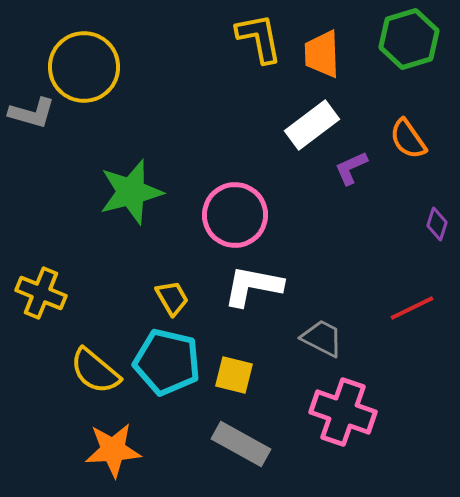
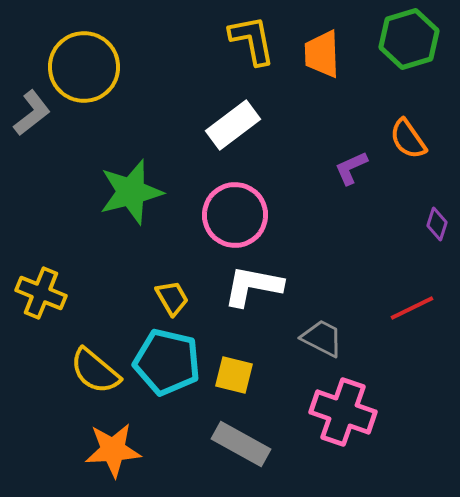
yellow L-shape: moved 7 px left, 2 px down
gray L-shape: rotated 54 degrees counterclockwise
white rectangle: moved 79 px left
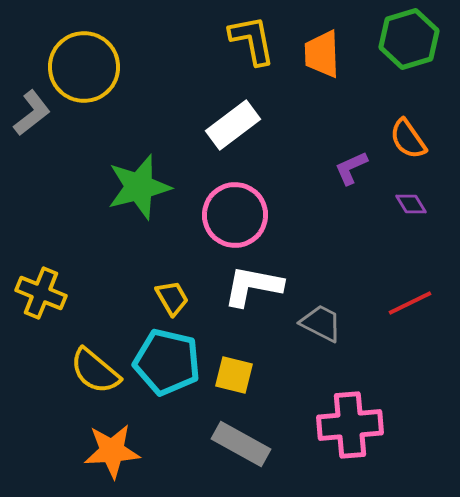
green star: moved 8 px right, 5 px up
purple diamond: moved 26 px left, 20 px up; rotated 48 degrees counterclockwise
red line: moved 2 px left, 5 px up
gray trapezoid: moved 1 px left, 15 px up
pink cross: moved 7 px right, 13 px down; rotated 24 degrees counterclockwise
orange star: moved 1 px left, 1 px down
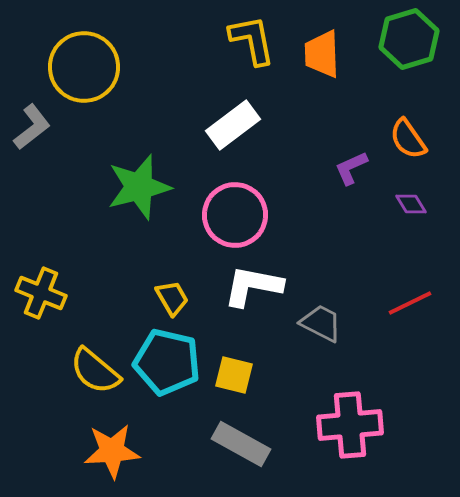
gray L-shape: moved 14 px down
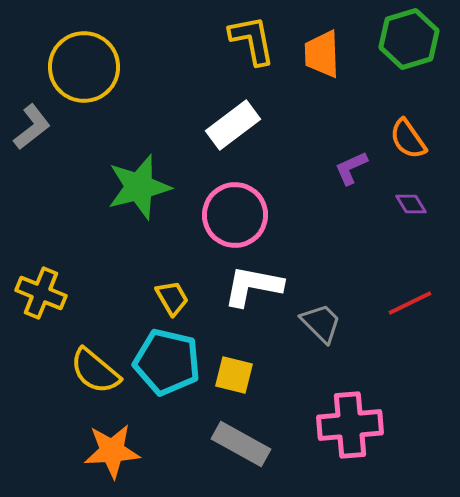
gray trapezoid: rotated 18 degrees clockwise
